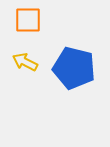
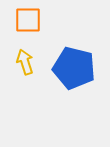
yellow arrow: rotated 45 degrees clockwise
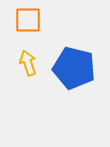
yellow arrow: moved 3 px right, 1 px down
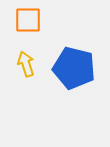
yellow arrow: moved 2 px left, 1 px down
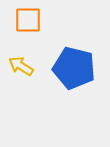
yellow arrow: moved 5 px left, 2 px down; rotated 40 degrees counterclockwise
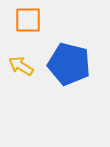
blue pentagon: moved 5 px left, 4 px up
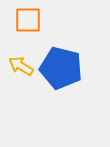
blue pentagon: moved 8 px left, 4 px down
